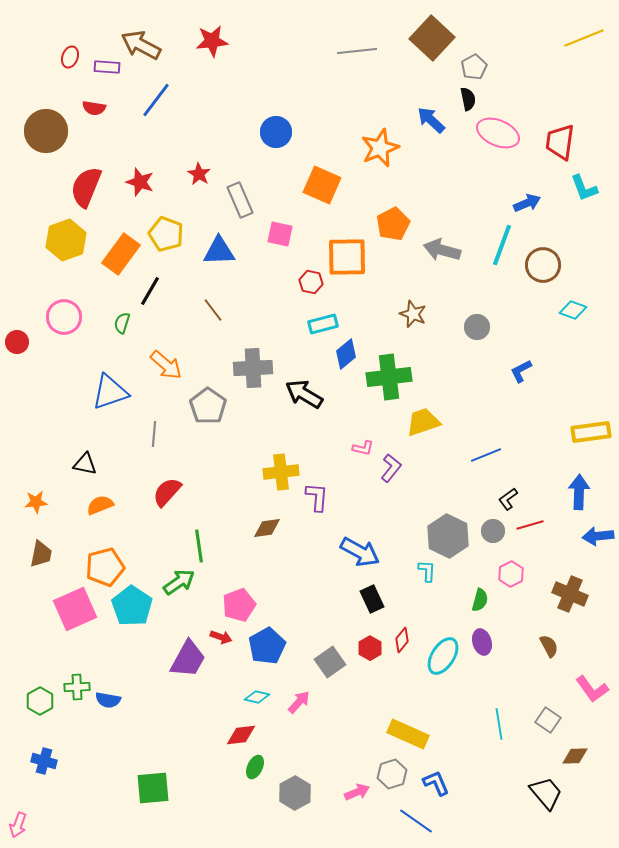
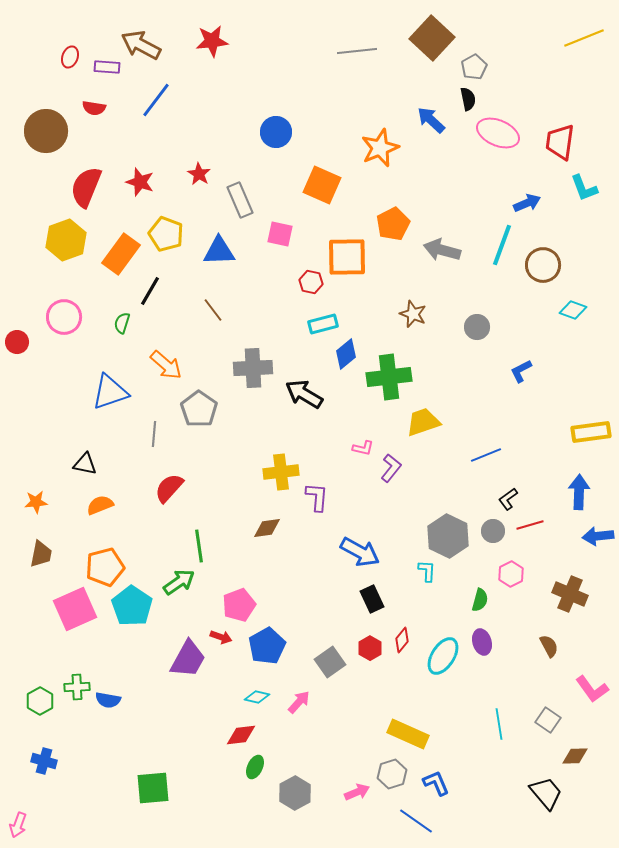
gray pentagon at (208, 406): moved 9 px left, 3 px down
red semicircle at (167, 492): moved 2 px right, 4 px up
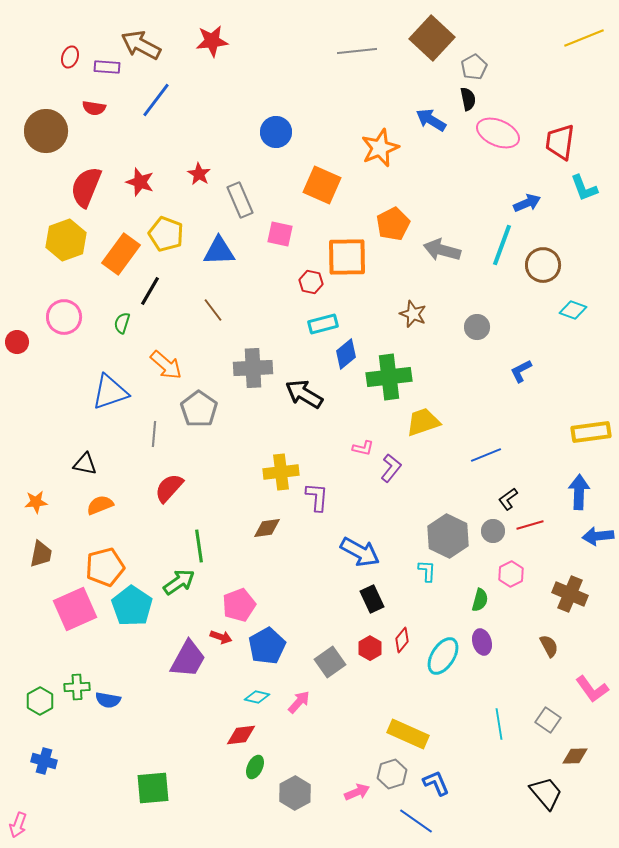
blue arrow at (431, 120): rotated 12 degrees counterclockwise
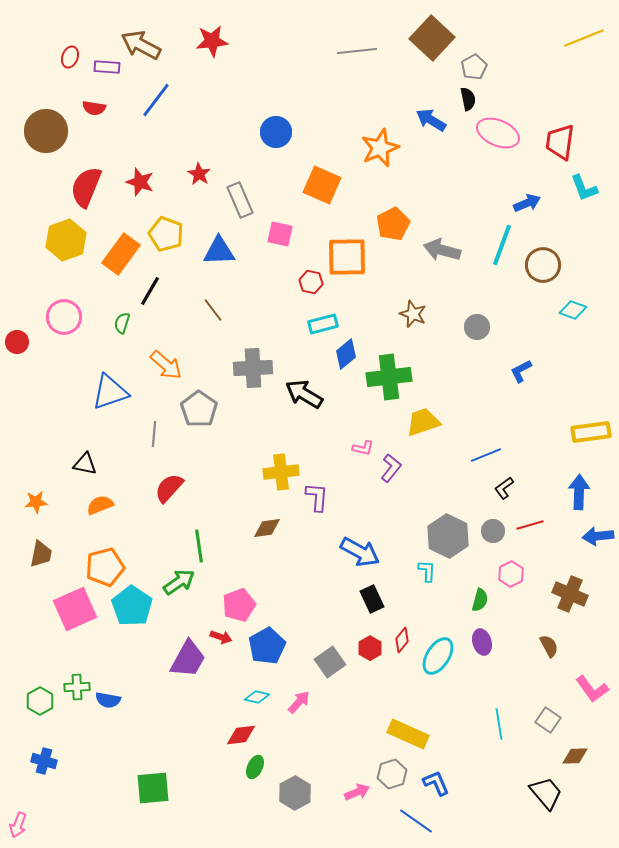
black L-shape at (508, 499): moved 4 px left, 11 px up
cyan ellipse at (443, 656): moved 5 px left
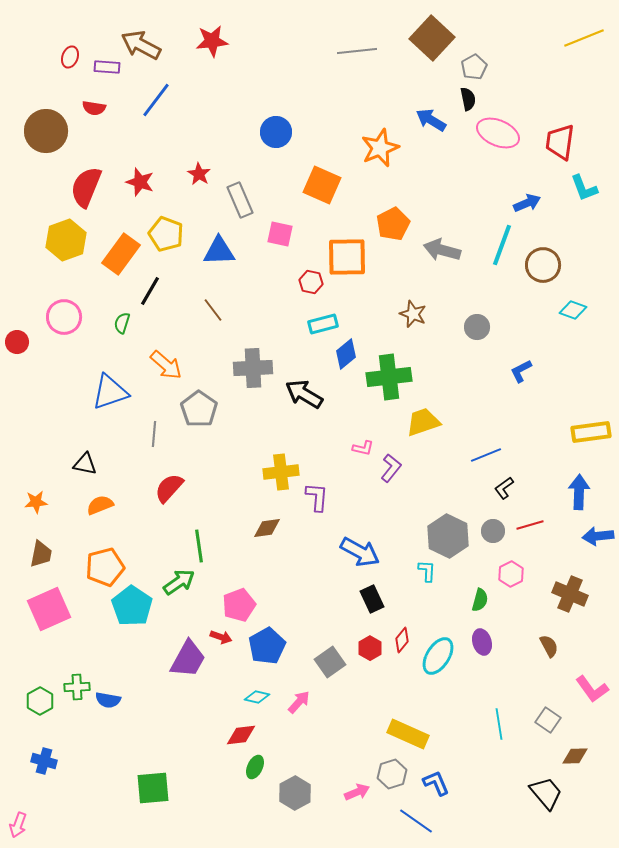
pink square at (75, 609): moved 26 px left
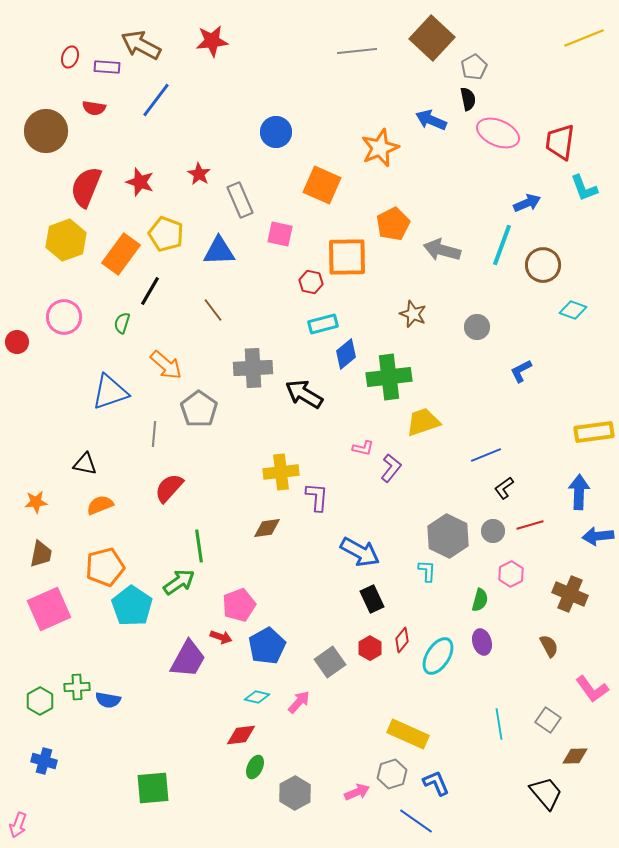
blue arrow at (431, 120): rotated 8 degrees counterclockwise
yellow rectangle at (591, 432): moved 3 px right
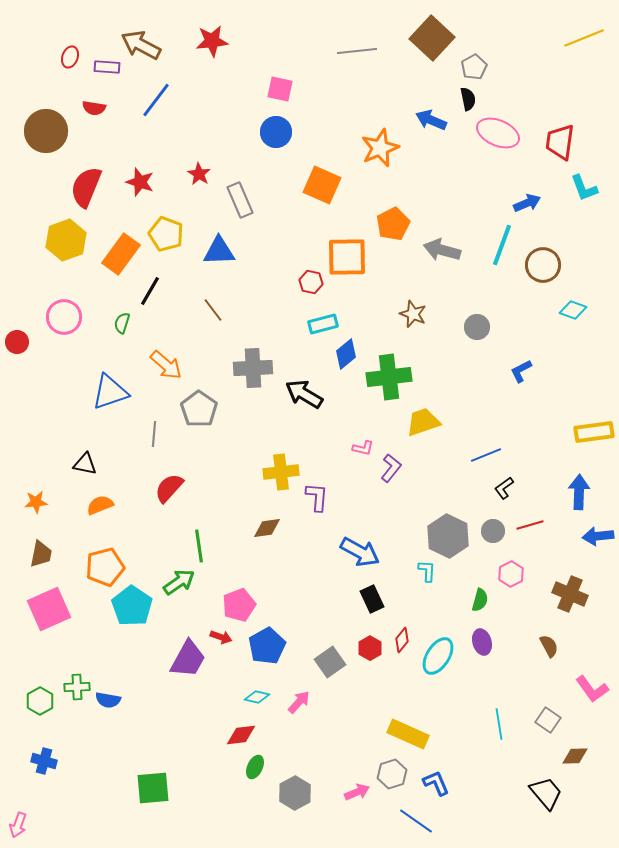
pink square at (280, 234): moved 145 px up
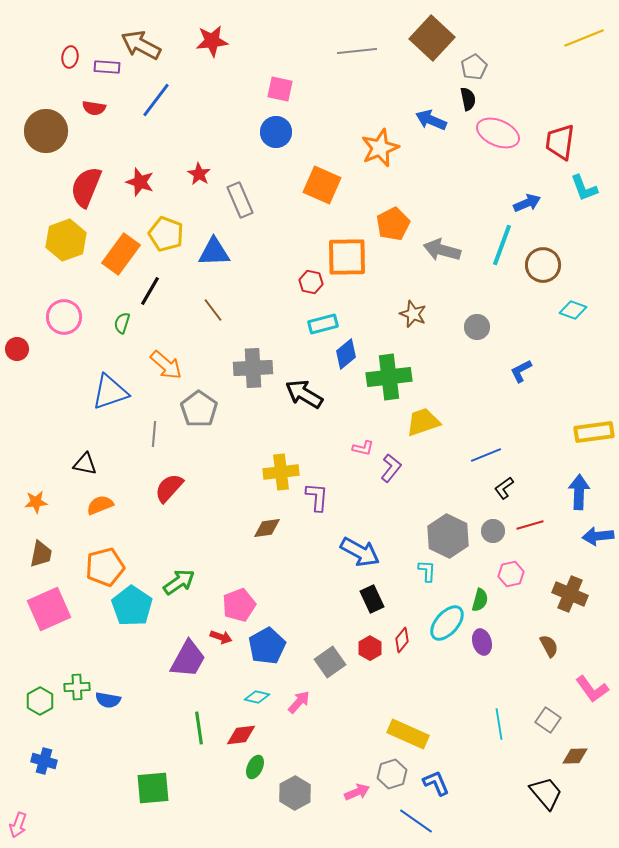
red ellipse at (70, 57): rotated 10 degrees counterclockwise
blue triangle at (219, 251): moved 5 px left, 1 px down
red circle at (17, 342): moved 7 px down
green line at (199, 546): moved 182 px down
pink hexagon at (511, 574): rotated 15 degrees clockwise
cyan ellipse at (438, 656): moved 9 px right, 33 px up; rotated 9 degrees clockwise
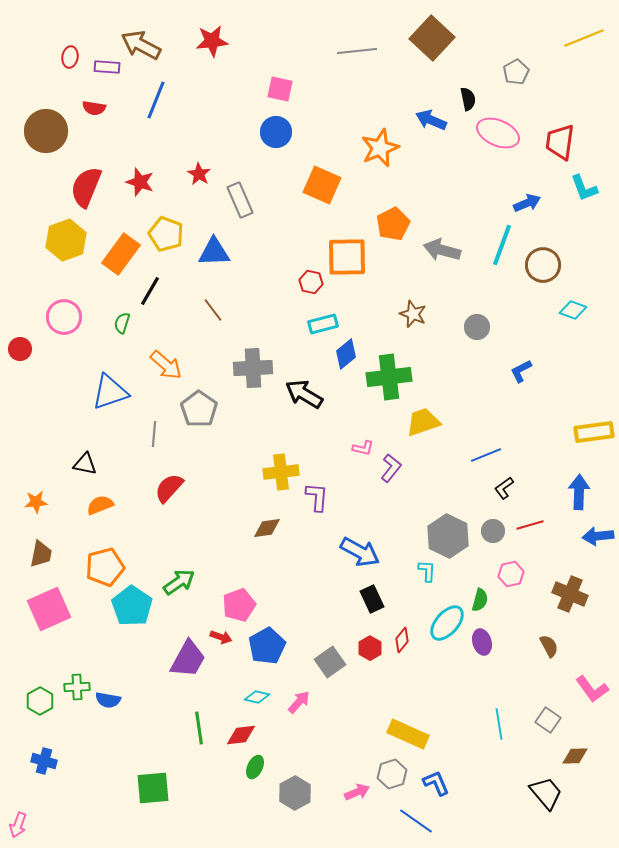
gray pentagon at (474, 67): moved 42 px right, 5 px down
blue line at (156, 100): rotated 15 degrees counterclockwise
red circle at (17, 349): moved 3 px right
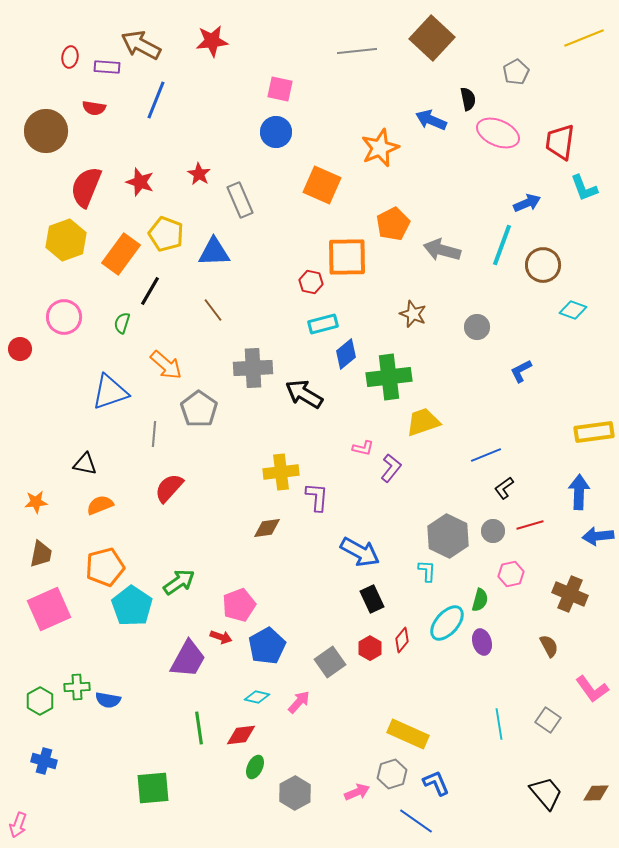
brown diamond at (575, 756): moved 21 px right, 37 px down
